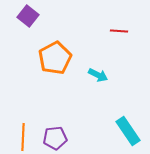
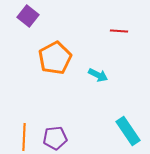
orange line: moved 1 px right
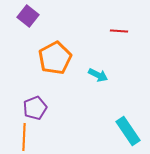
purple pentagon: moved 20 px left, 30 px up; rotated 15 degrees counterclockwise
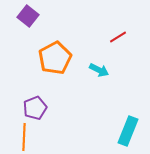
red line: moved 1 px left, 6 px down; rotated 36 degrees counterclockwise
cyan arrow: moved 1 px right, 5 px up
cyan rectangle: rotated 56 degrees clockwise
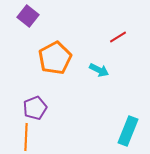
orange line: moved 2 px right
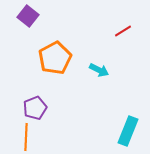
red line: moved 5 px right, 6 px up
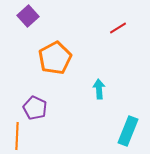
purple square: rotated 10 degrees clockwise
red line: moved 5 px left, 3 px up
cyan arrow: moved 19 px down; rotated 120 degrees counterclockwise
purple pentagon: rotated 25 degrees counterclockwise
orange line: moved 9 px left, 1 px up
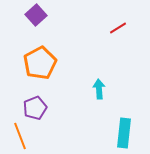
purple square: moved 8 px right, 1 px up
orange pentagon: moved 15 px left, 5 px down
purple pentagon: rotated 25 degrees clockwise
cyan rectangle: moved 4 px left, 2 px down; rotated 16 degrees counterclockwise
orange line: moved 3 px right; rotated 24 degrees counterclockwise
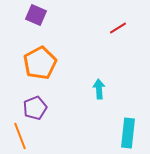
purple square: rotated 25 degrees counterclockwise
cyan rectangle: moved 4 px right
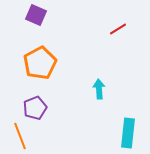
red line: moved 1 px down
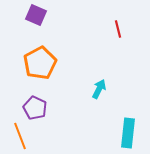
red line: rotated 72 degrees counterclockwise
cyan arrow: rotated 30 degrees clockwise
purple pentagon: rotated 25 degrees counterclockwise
